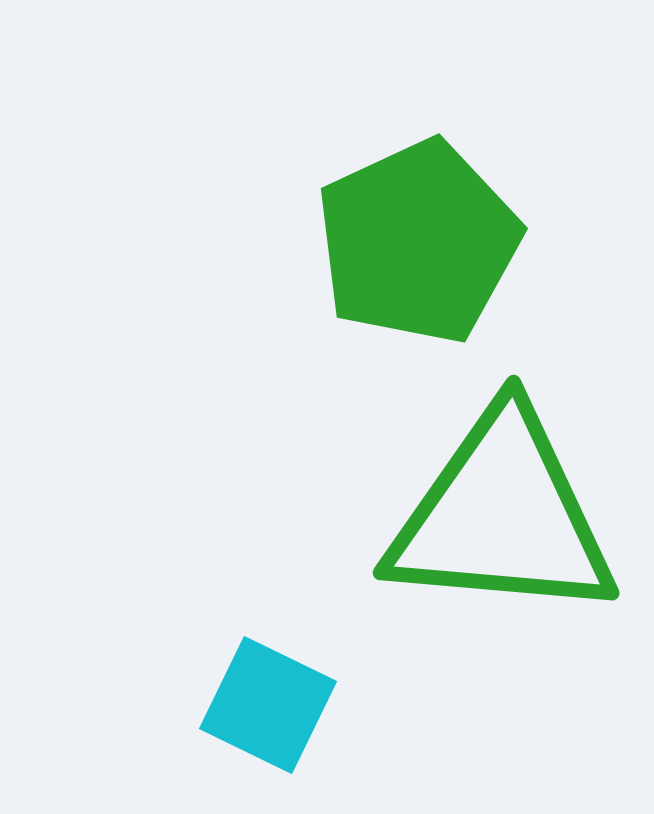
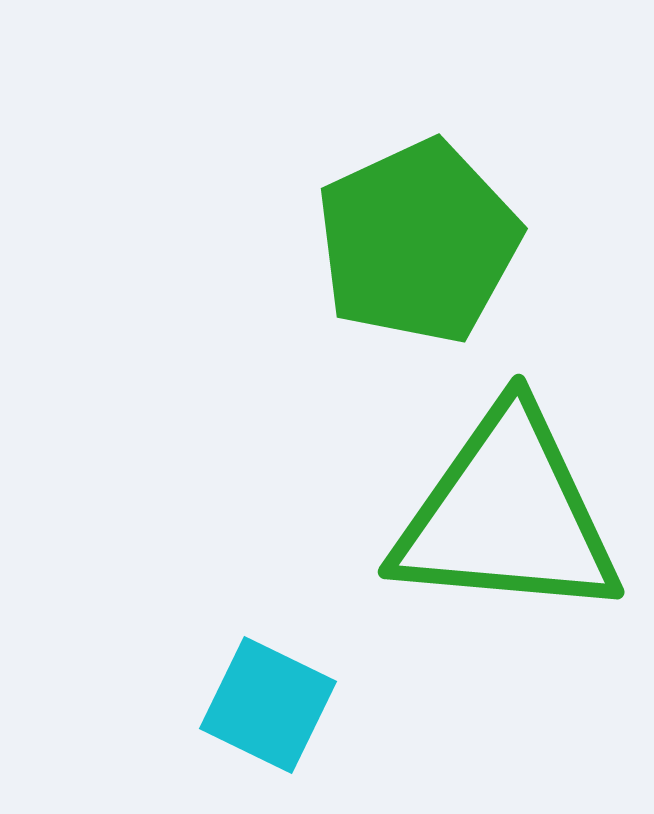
green triangle: moved 5 px right, 1 px up
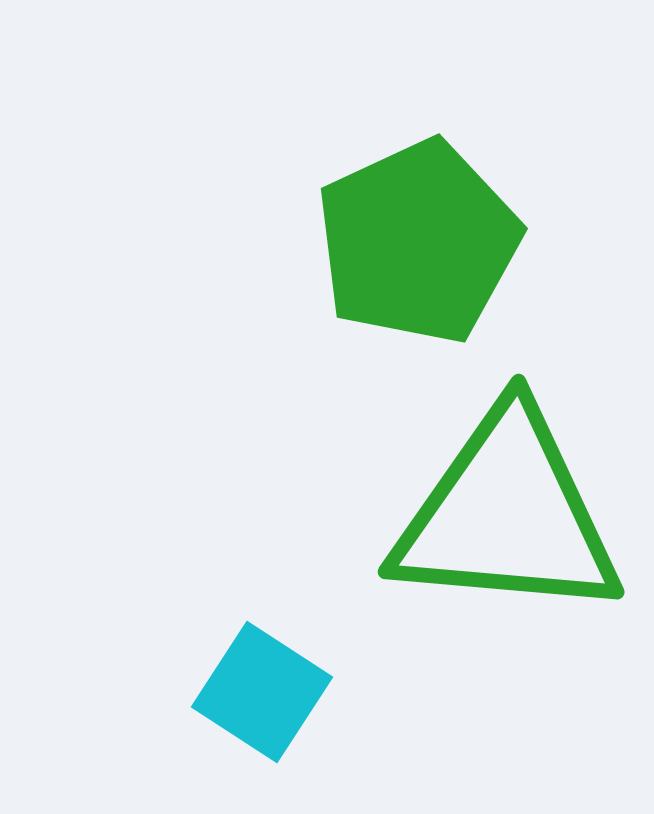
cyan square: moved 6 px left, 13 px up; rotated 7 degrees clockwise
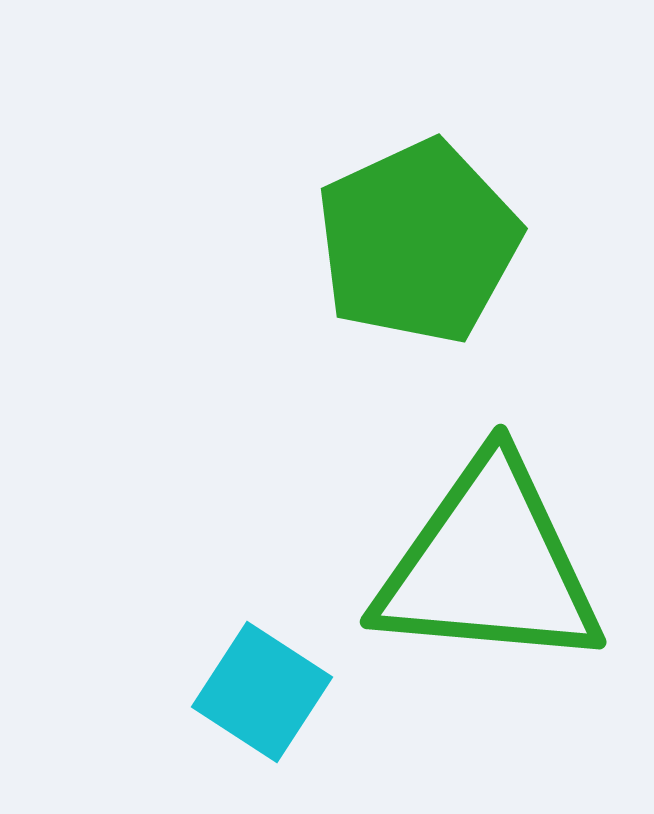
green triangle: moved 18 px left, 50 px down
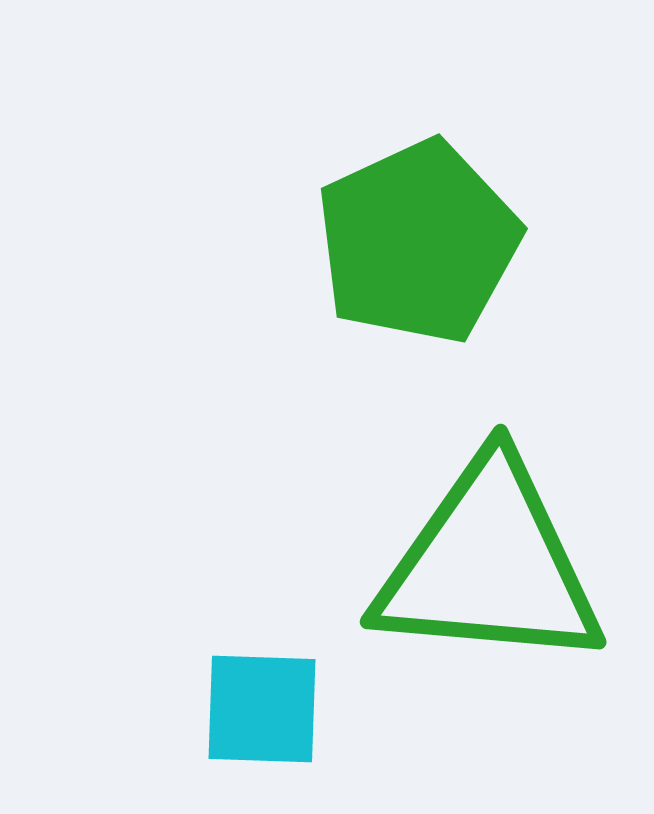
cyan square: moved 17 px down; rotated 31 degrees counterclockwise
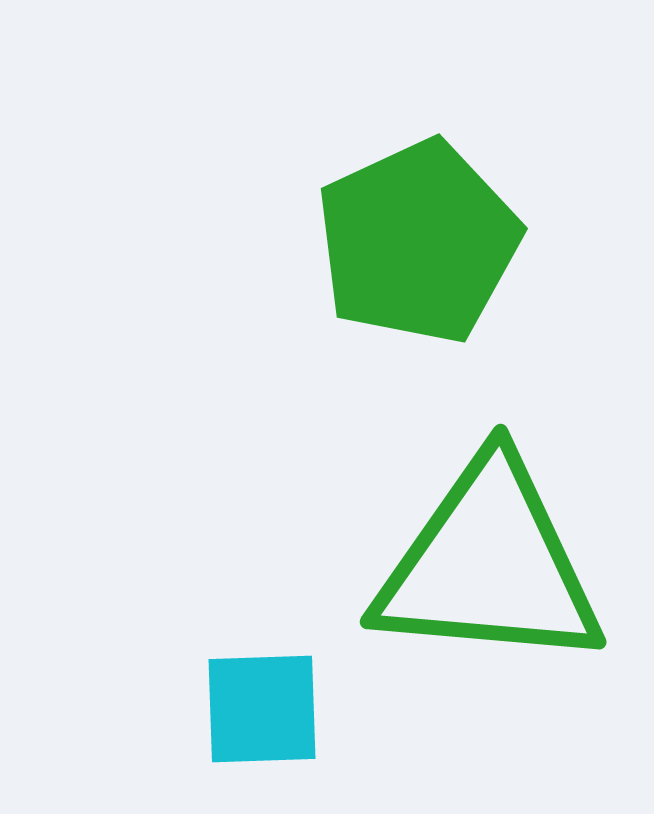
cyan square: rotated 4 degrees counterclockwise
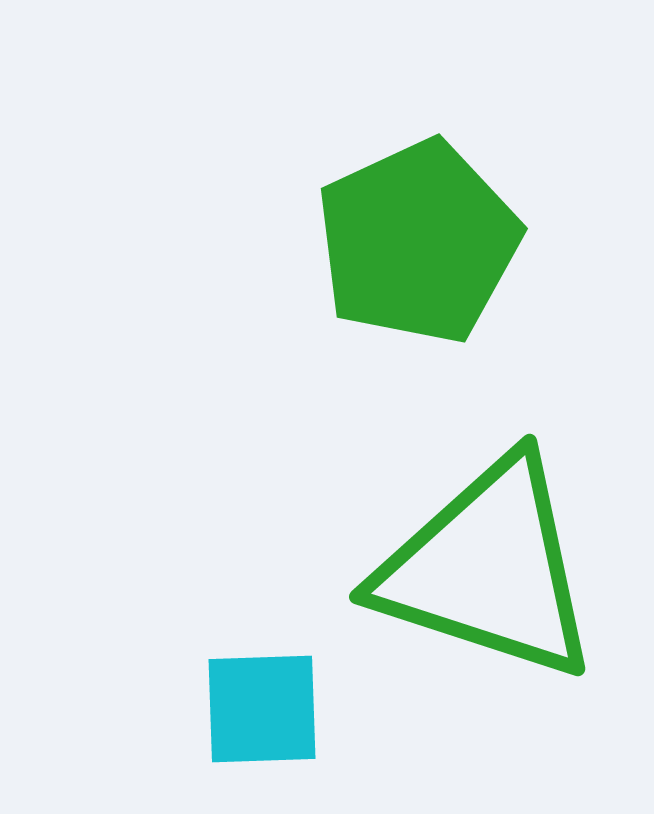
green triangle: moved 1 px left, 4 px down; rotated 13 degrees clockwise
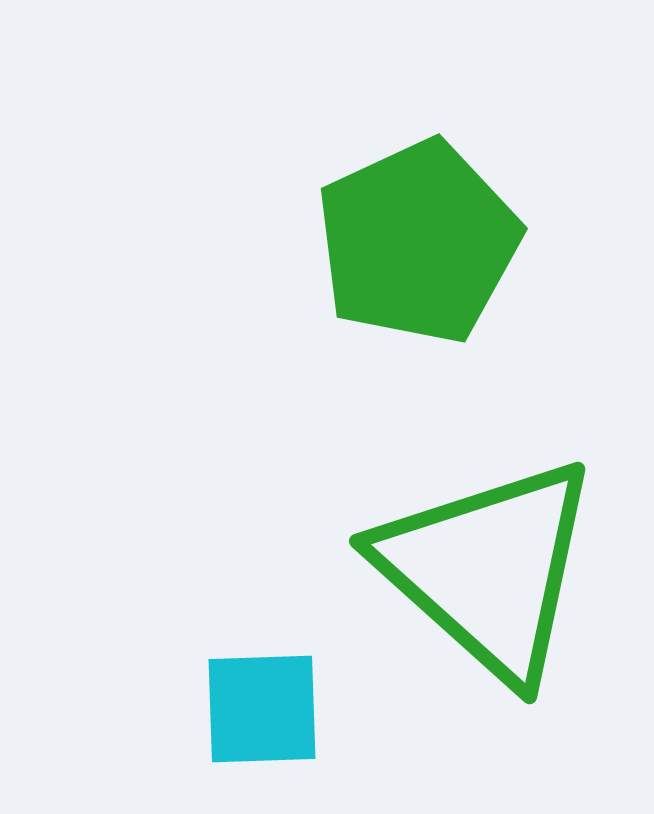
green triangle: rotated 24 degrees clockwise
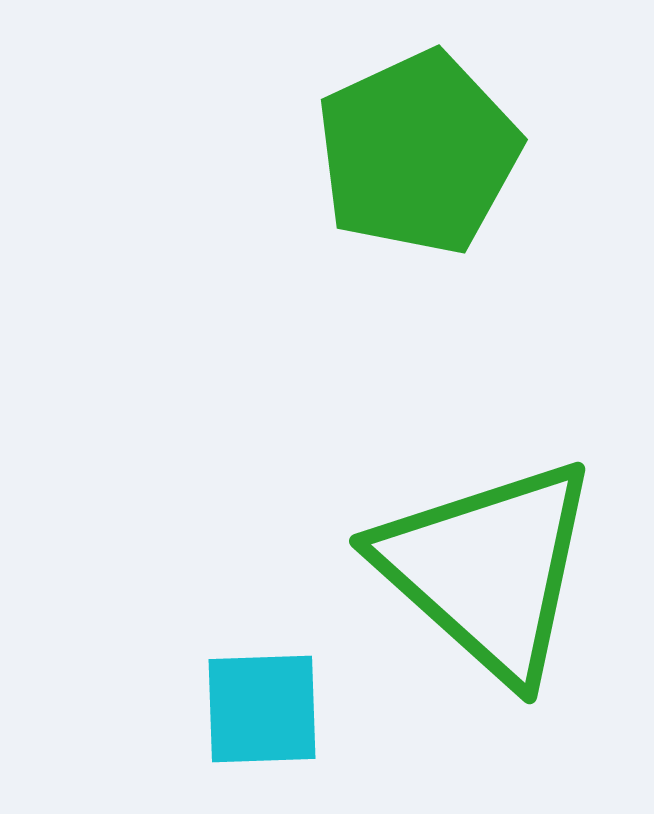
green pentagon: moved 89 px up
